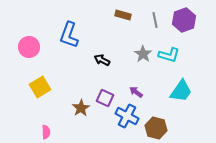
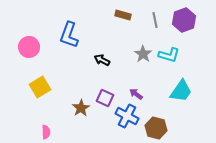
purple arrow: moved 2 px down
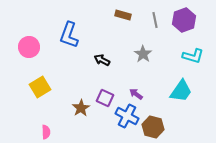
cyan L-shape: moved 24 px right, 1 px down
brown hexagon: moved 3 px left, 1 px up
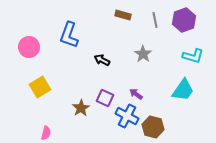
cyan trapezoid: moved 2 px right, 1 px up
pink semicircle: moved 1 px down; rotated 16 degrees clockwise
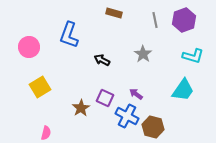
brown rectangle: moved 9 px left, 2 px up
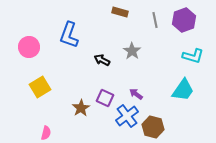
brown rectangle: moved 6 px right, 1 px up
gray star: moved 11 px left, 3 px up
blue cross: rotated 25 degrees clockwise
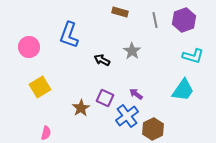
brown hexagon: moved 2 px down; rotated 20 degrees clockwise
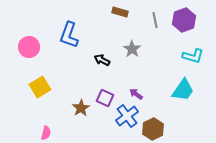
gray star: moved 2 px up
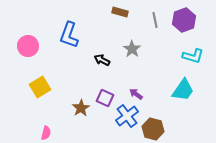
pink circle: moved 1 px left, 1 px up
brown hexagon: rotated 20 degrees counterclockwise
